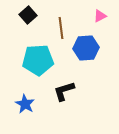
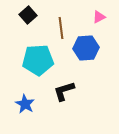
pink triangle: moved 1 px left, 1 px down
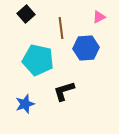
black square: moved 2 px left, 1 px up
cyan pentagon: rotated 16 degrees clockwise
blue star: rotated 24 degrees clockwise
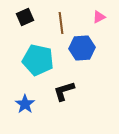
black square: moved 1 px left, 3 px down; rotated 18 degrees clockwise
brown line: moved 5 px up
blue hexagon: moved 4 px left
blue star: rotated 18 degrees counterclockwise
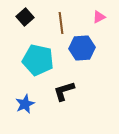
black square: rotated 18 degrees counterclockwise
blue star: rotated 12 degrees clockwise
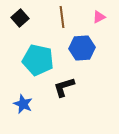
black square: moved 5 px left, 1 px down
brown line: moved 1 px right, 6 px up
black L-shape: moved 4 px up
blue star: moved 2 px left; rotated 24 degrees counterclockwise
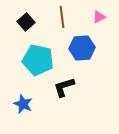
black square: moved 6 px right, 4 px down
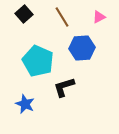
brown line: rotated 25 degrees counterclockwise
black square: moved 2 px left, 8 px up
cyan pentagon: moved 1 px down; rotated 12 degrees clockwise
blue star: moved 2 px right
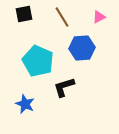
black square: rotated 30 degrees clockwise
